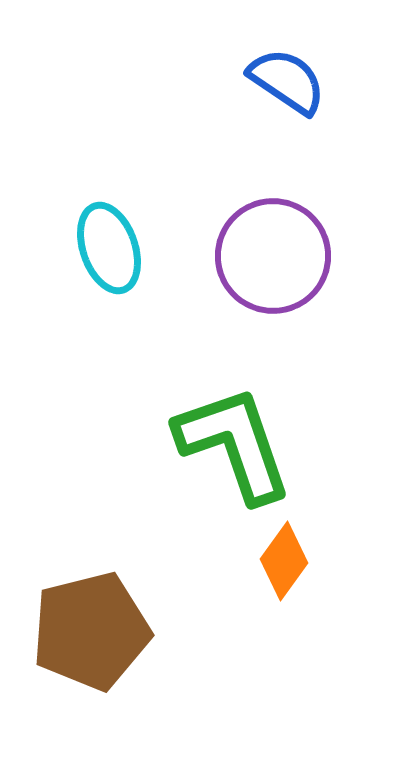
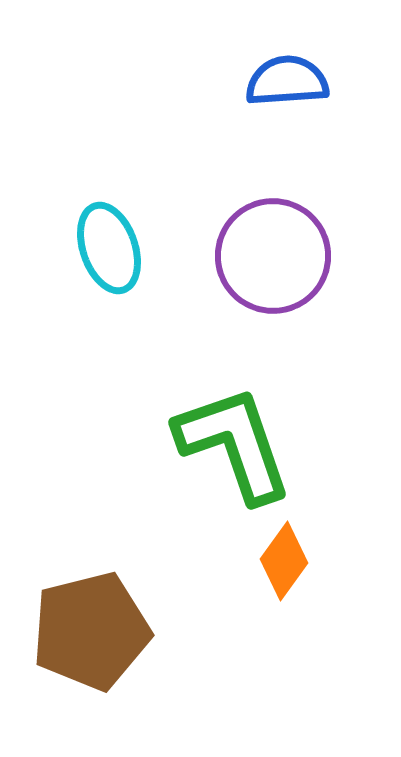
blue semicircle: rotated 38 degrees counterclockwise
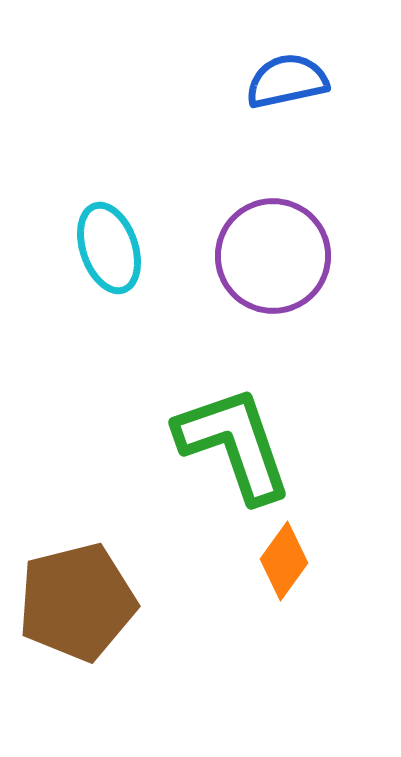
blue semicircle: rotated 8 degrees counterclockwise
brown pentagon: moved 14 px left, 29 px up
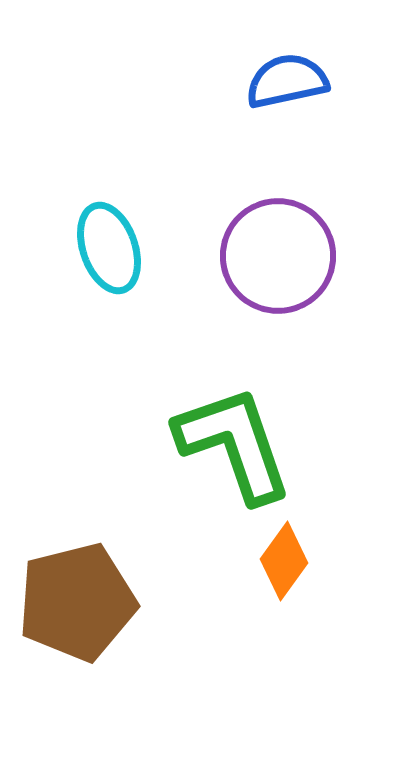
purple circle: moved 5 px right
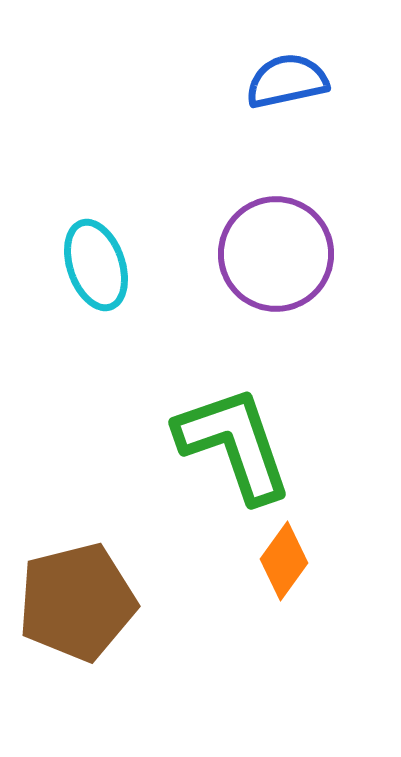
cyan ellipse: moved 13 px left, 17 px down
purple circle: moved 2 px left, 2 px up
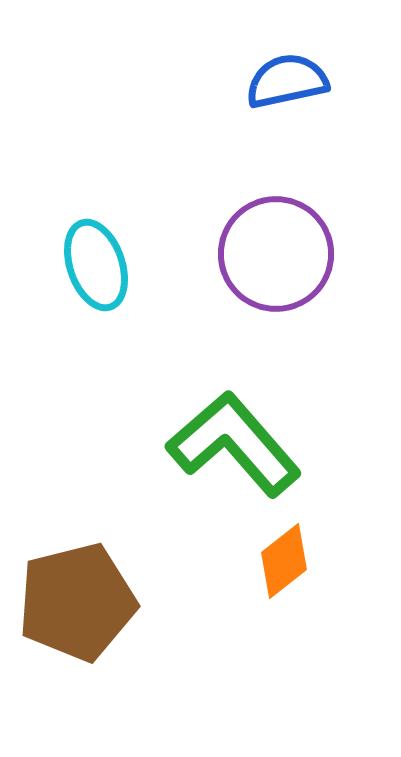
green L-shape: rotated 22 degrees counterclockwise
orange diamond: rotated 16 degrees clockwise
